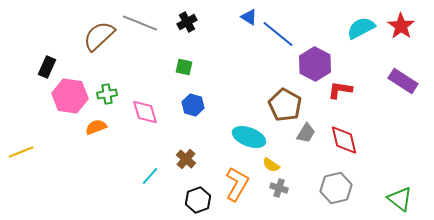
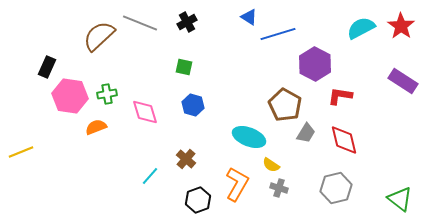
blue line: rotated 56 degrees counterclockwise
red L-shape: moved 6 px down
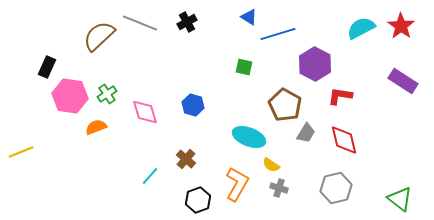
green square: moved 60 px right
green cross: rotated 24 degrees counterclockwise
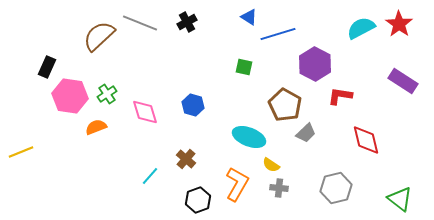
red star: moved 2 px left, 2 px up
gray trapezoid: rotated 15 degrees clockwise
red diamond: moved 22 px right
gray cross: rotated 12 degrees counterclockwise
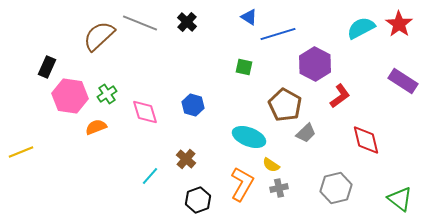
black cross: rotated 18 degrees counterclockwise
red L-shape: rotated 135 degrees clockwise
orange L-shape: moved 5 px right
gray cross: rotated 18 degrees counterclockwise
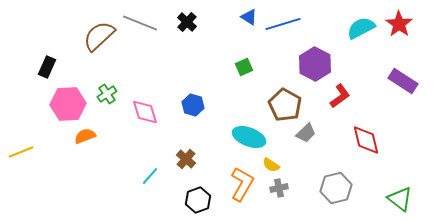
blue line: moved 5 px right, 10 px up
green square: rotated 36 degrees counterclockwise
pink hexagon: moved 2 px left, 8 px down; rotated 12 degrees counterclockwise
orange semicircle: moved 11 px left, 9 px down
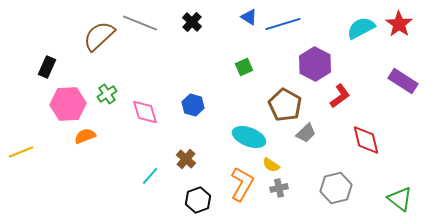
black cross: moved 5 px right
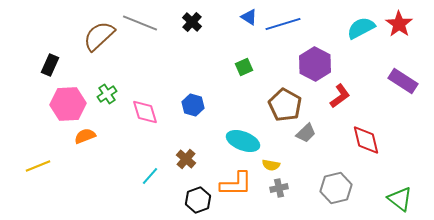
black rectangle: moved 3 px right, 2 px up
cyan ellipse: moved 6 px left, 4 px down
yellow line: moved 17 px right, 14 px down
yellow semicircle: rotated 24 degrees counterclockwise
orange L-shape: moved 6 px left; rotated 60 degrees clockwise
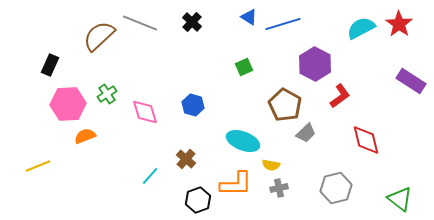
purple rectangle: moved 8 px right
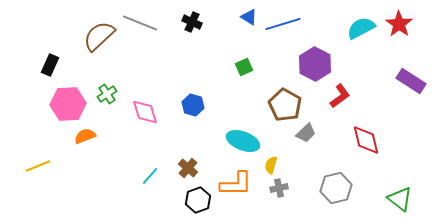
black cross: rotated 18 degrees counterclockwise
brown cross: moved 2 px right, 9 px down
yellow semicircle: rotated 96 degrees clockwise
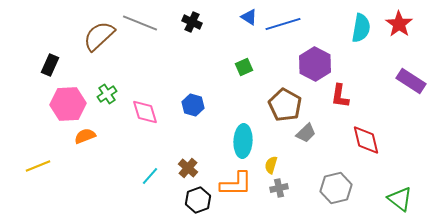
cyan semicircle: rotated 128 degrees clockwise
red L-shape: rotated 135 degrees clockwise
cyan ellipse: rotated 72 degrees clockwise
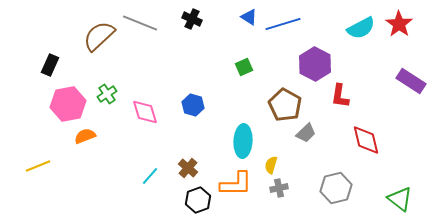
black cross: moved 3 px up
cyan semicircle: rotated 52 degrees clockwise
pink hexagon: rotated 8 degrees counterclockwise
